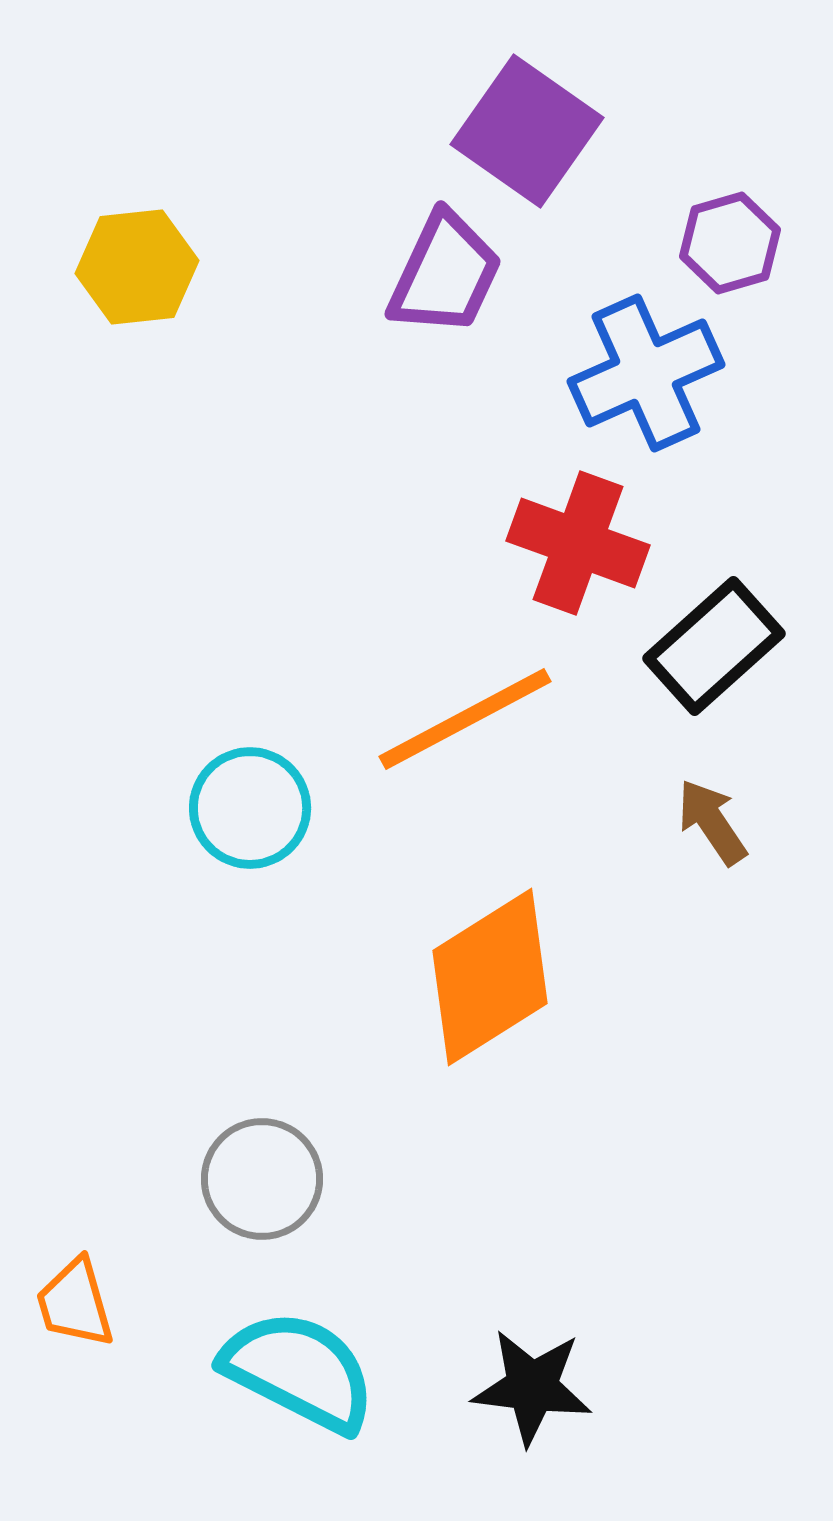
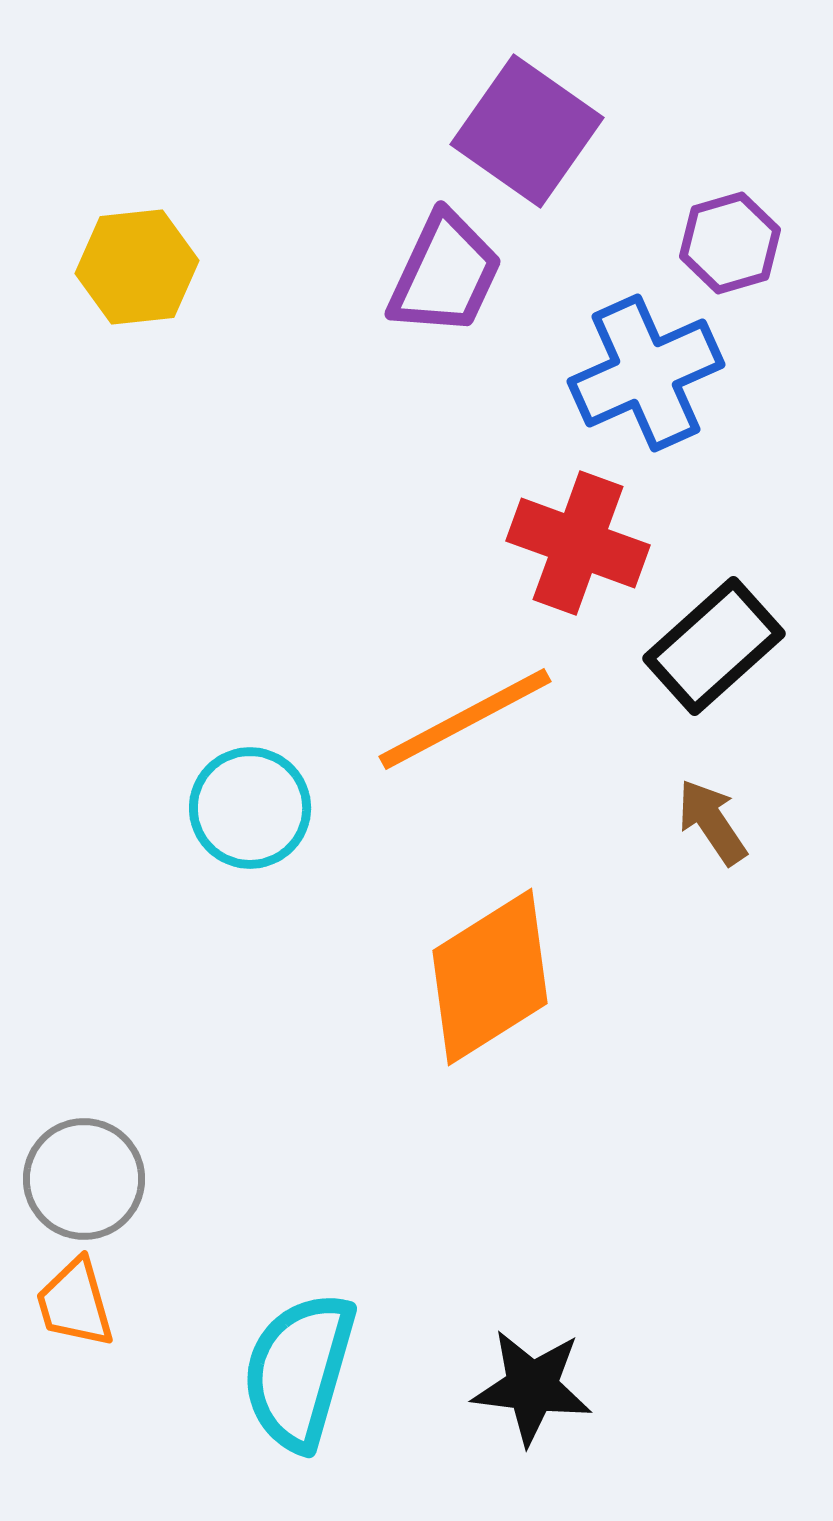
gray circle: moved 178 px left
cyan semicircle: rotated 101 degrees counterclockwise
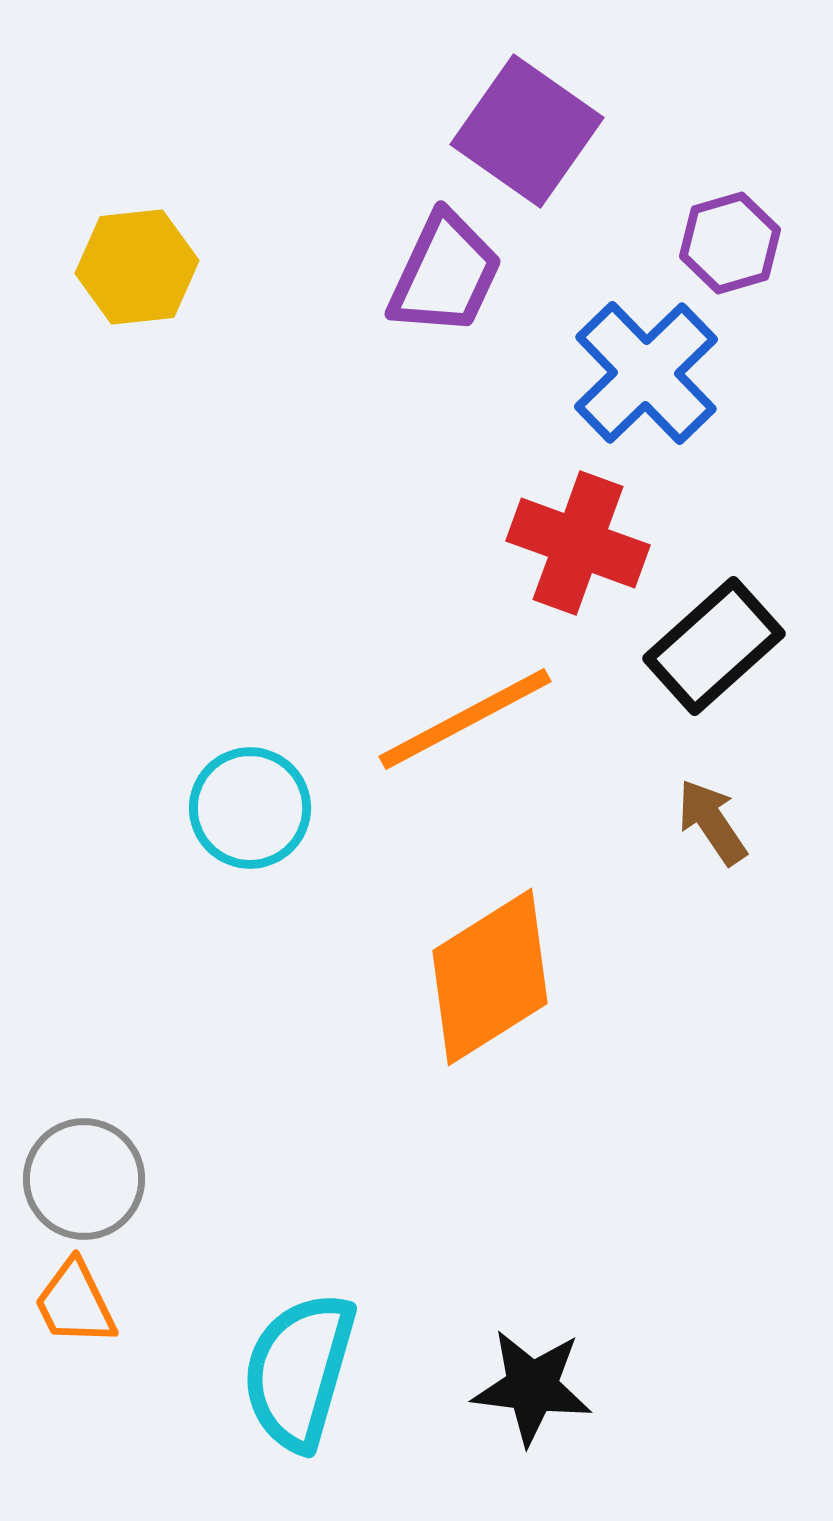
blue cross: rotated 20 degrees counterclockwise
orange trapezoid: rotated 10 degrees counterclockwise
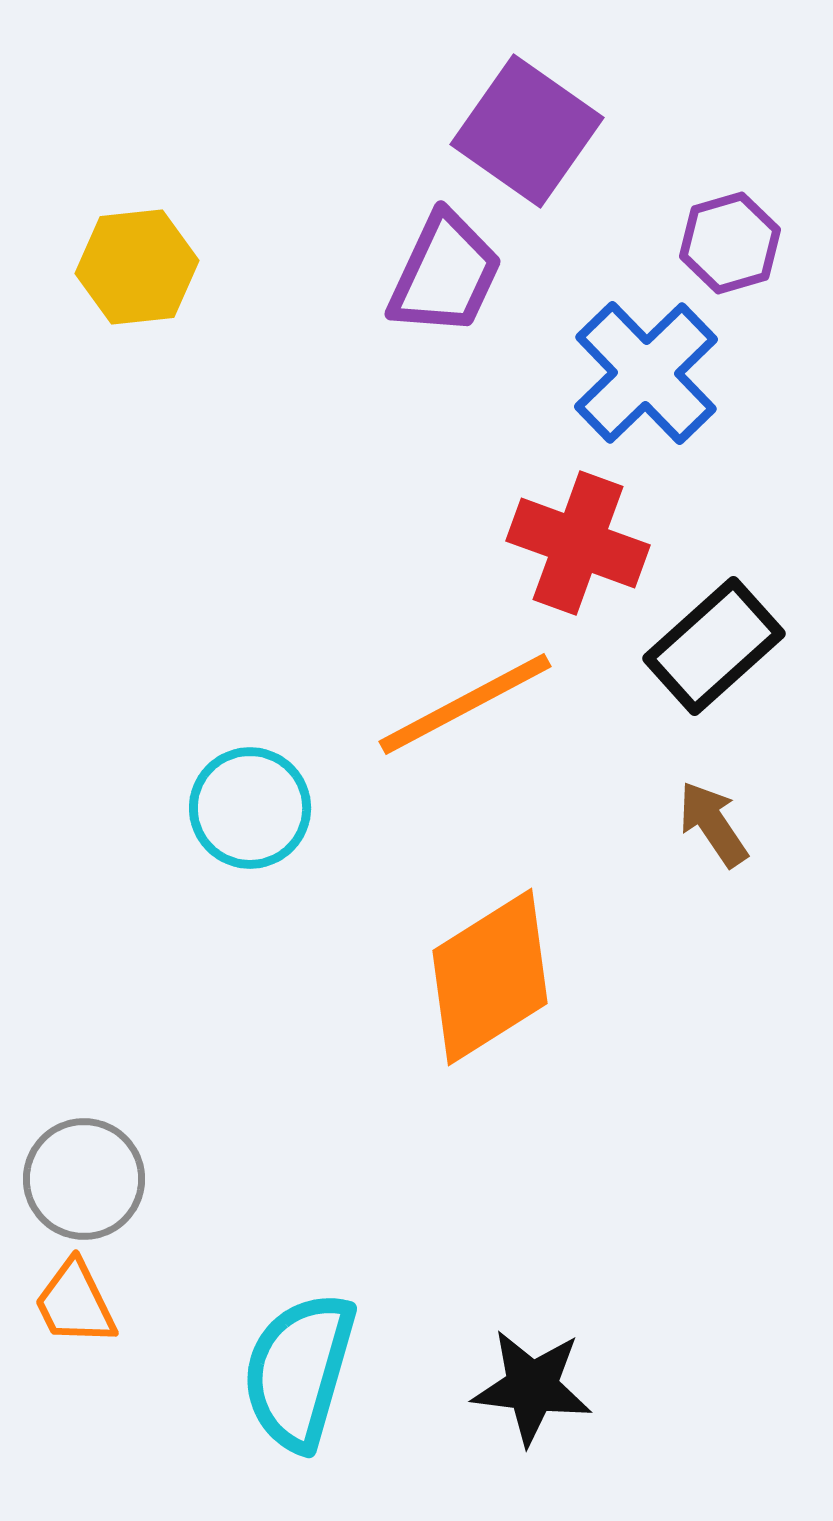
orange line: moved 15 px up
brown arrow: moved 1 px right, 2 px down
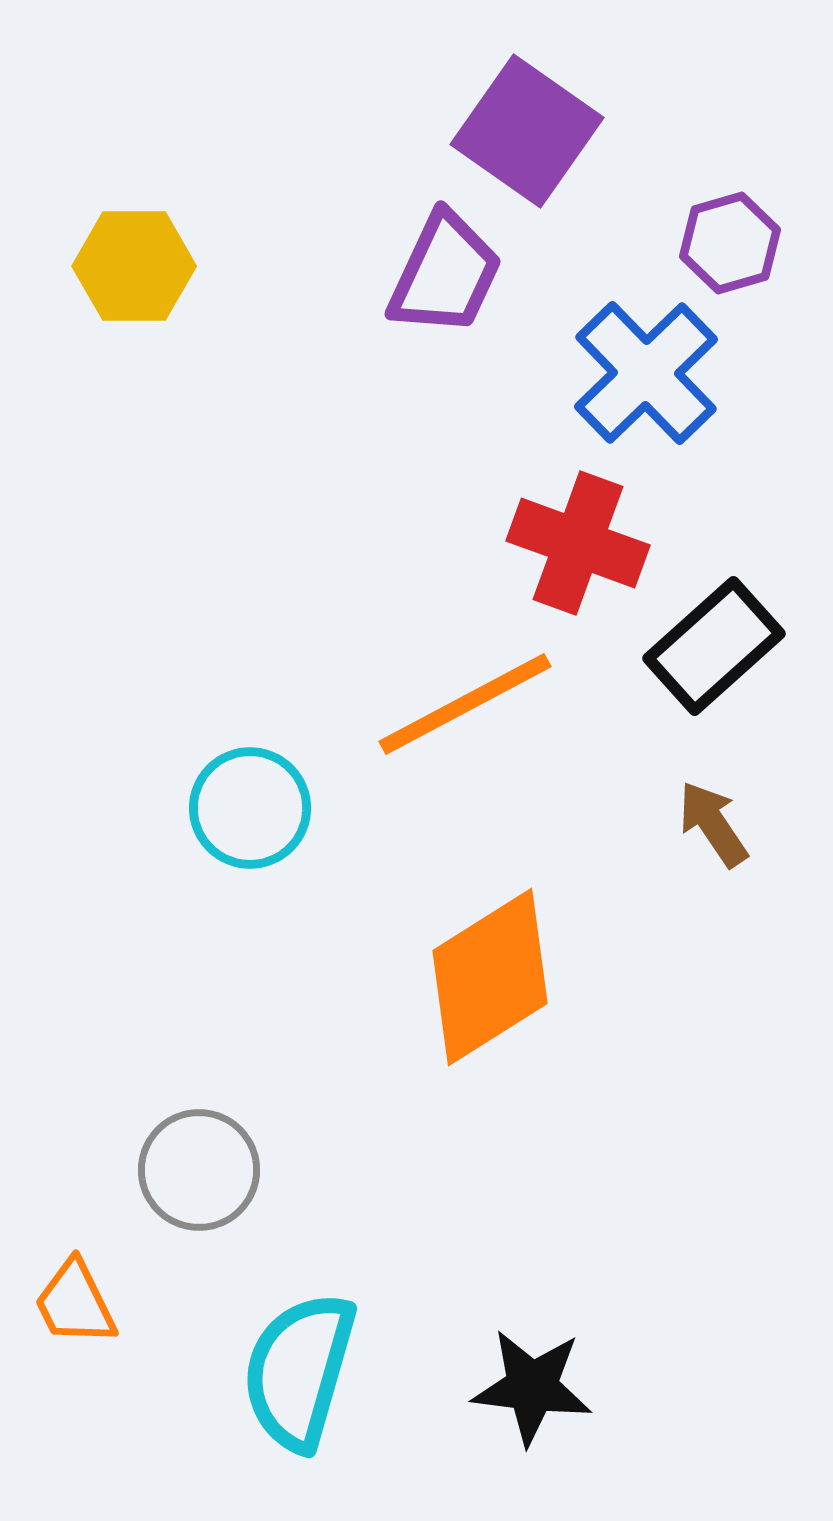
yellow hexagon: moved 3 px left, 1 px up; rotated 6 degrees clockwise
gray circle: moved 115 px right, 9 px up
